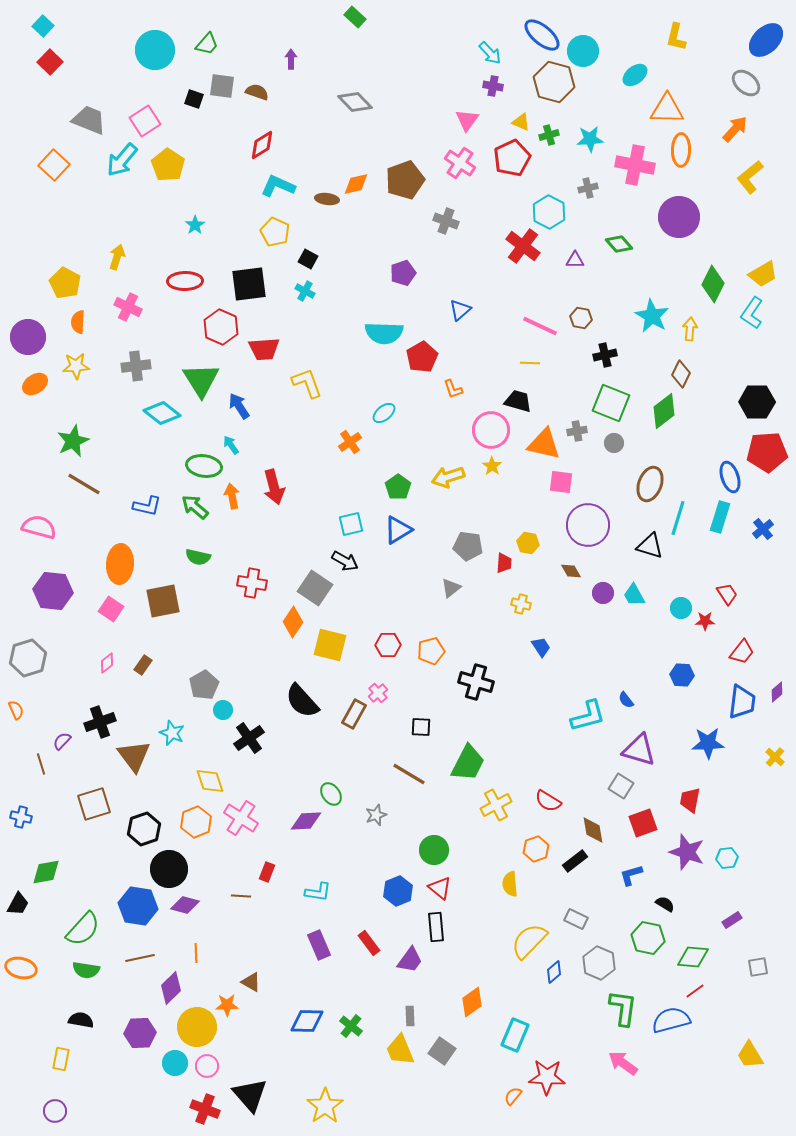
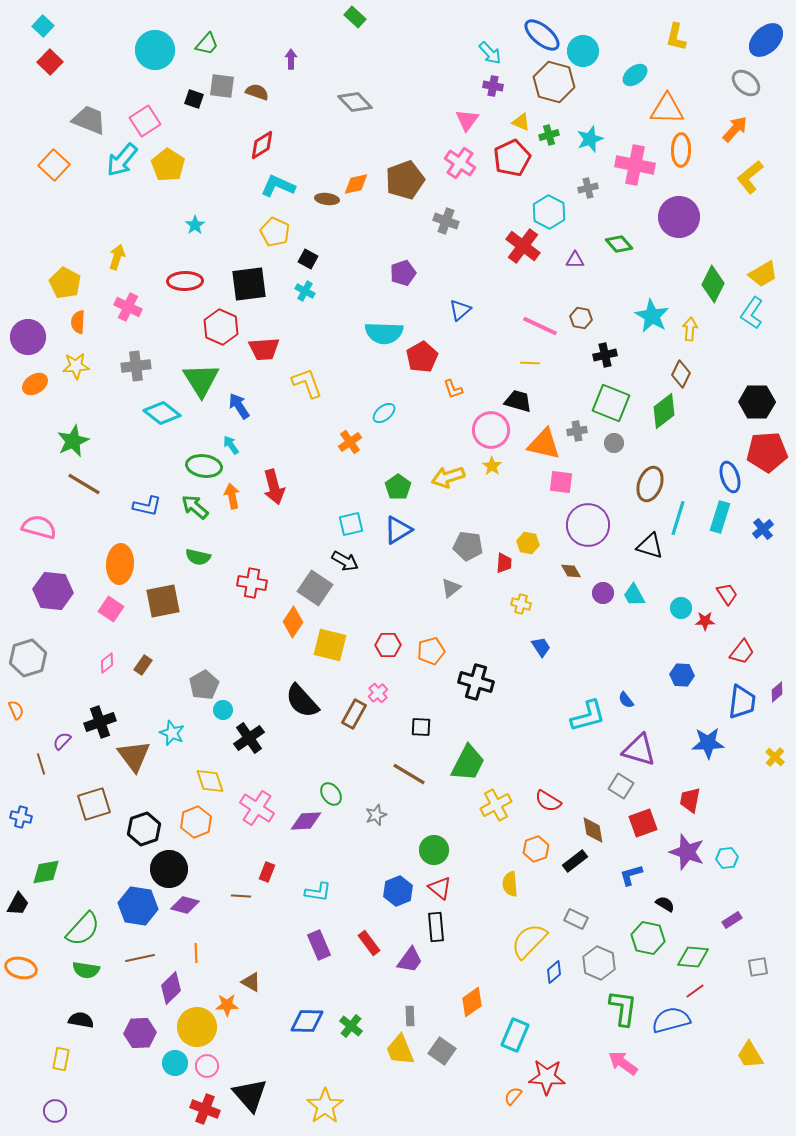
cyan star at (590, 139): rotated 16 degrees counterclockwise
pink cross at (241, 818): moved 16 px right, 10 px up
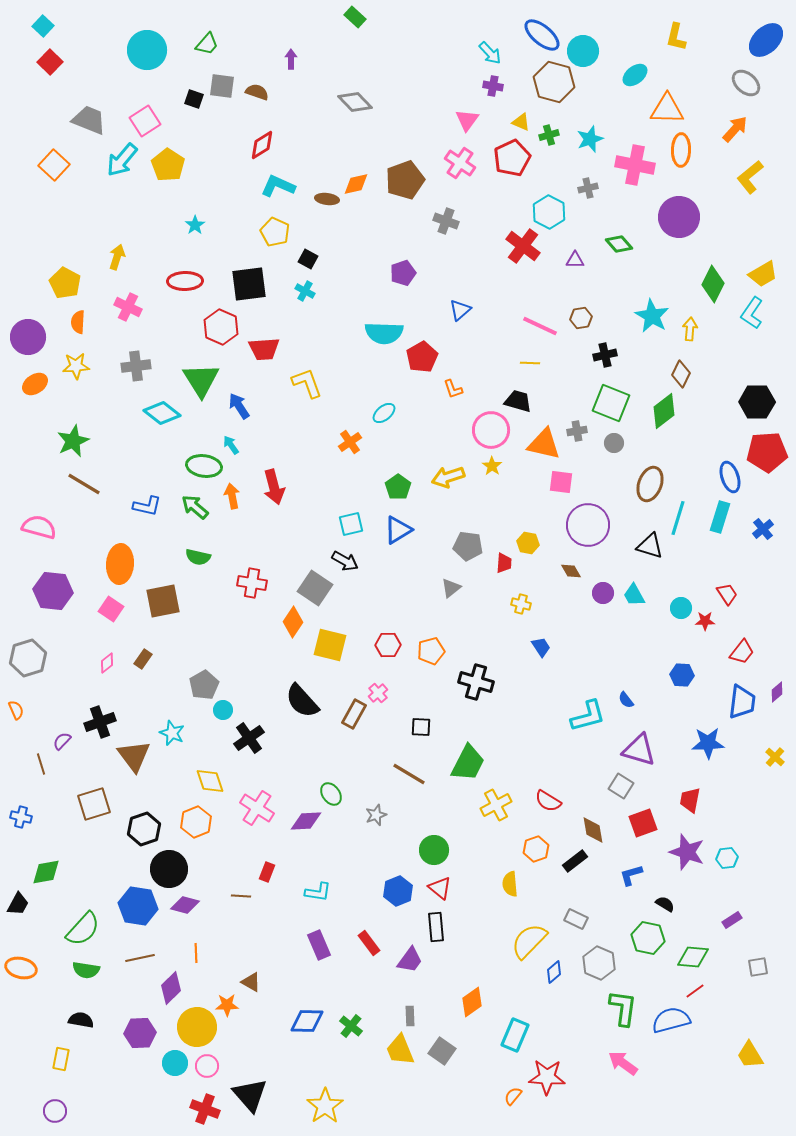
cyan circle at (155, 50): moved 8 px left
brown hexagon at (581, 318): rotated 20 degrees counterclockwise
brown rectangle at (143, 665): moved 6 px up
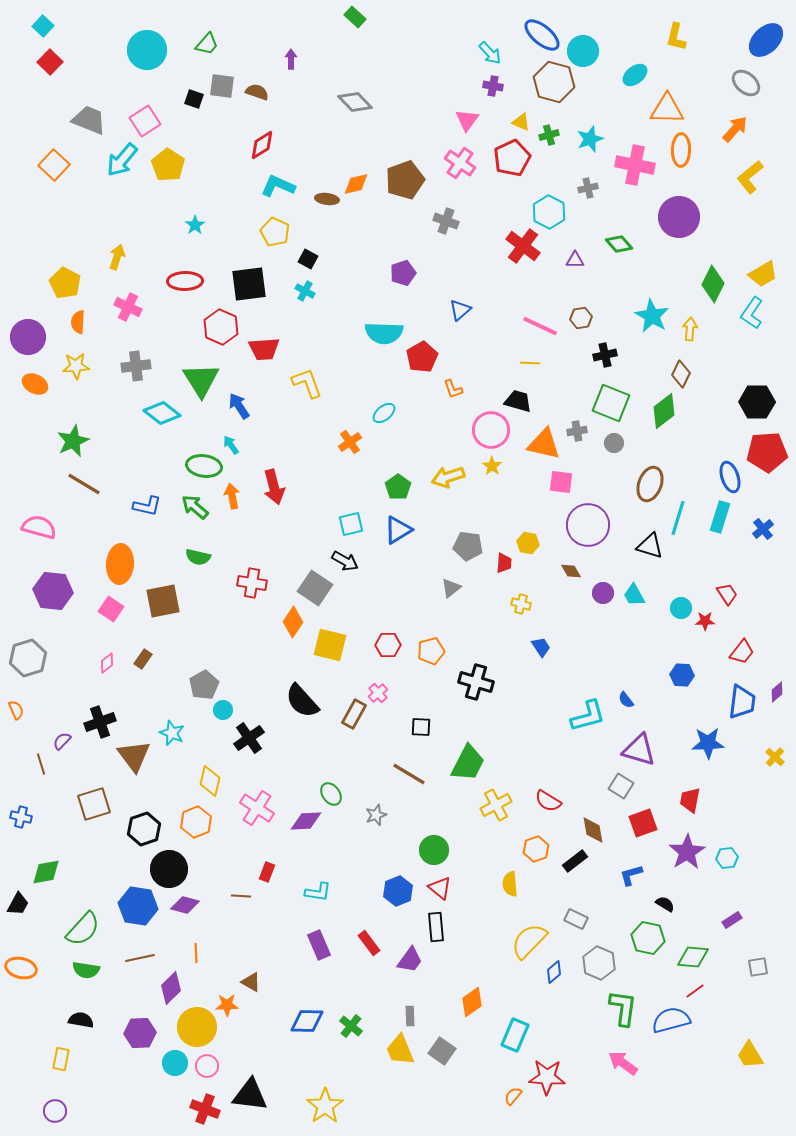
orange ellipse at (35, 384): rotated 60 degrees clockwise
yellow diamond at (210, 781): rotated 32 degrees clockwise
purple star at (687, 852): rotated 21 degrees clockwise
black triangle at (250, 1095): rotated 42 degrees counterclockwise
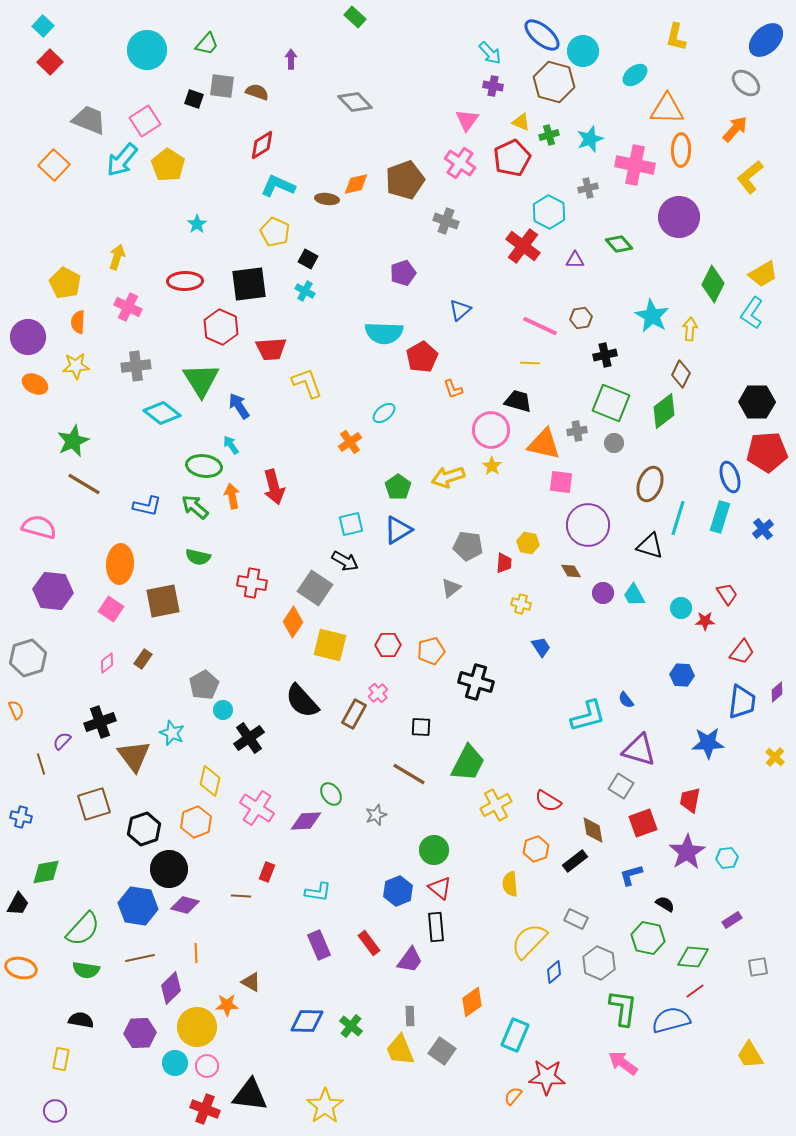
cyan star at (195, 225): moved 2 px right, 1 px up
red trapezoid at (264, 349): moved 7 px right
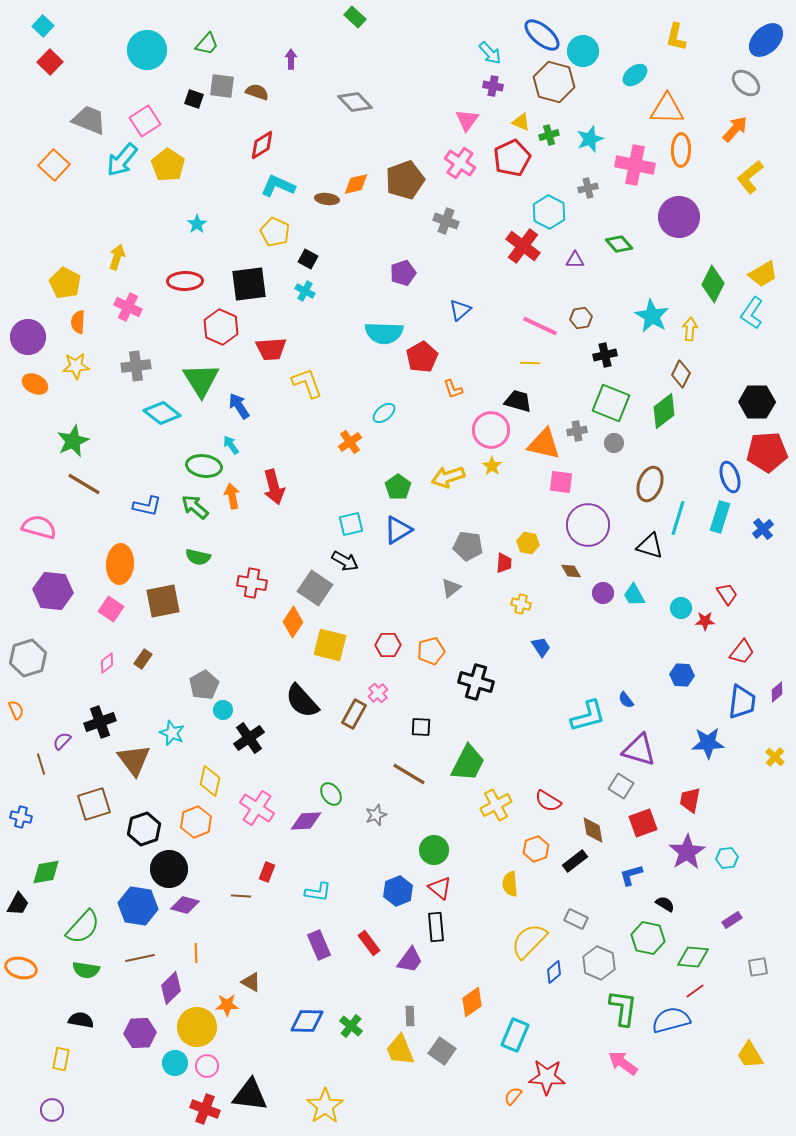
brown triangle at (134, 756): moved 4 px down
green semicircle at (83, 929): moved 2 px up
purple circle at (55, 1111): moved 3 px left, 1 px up
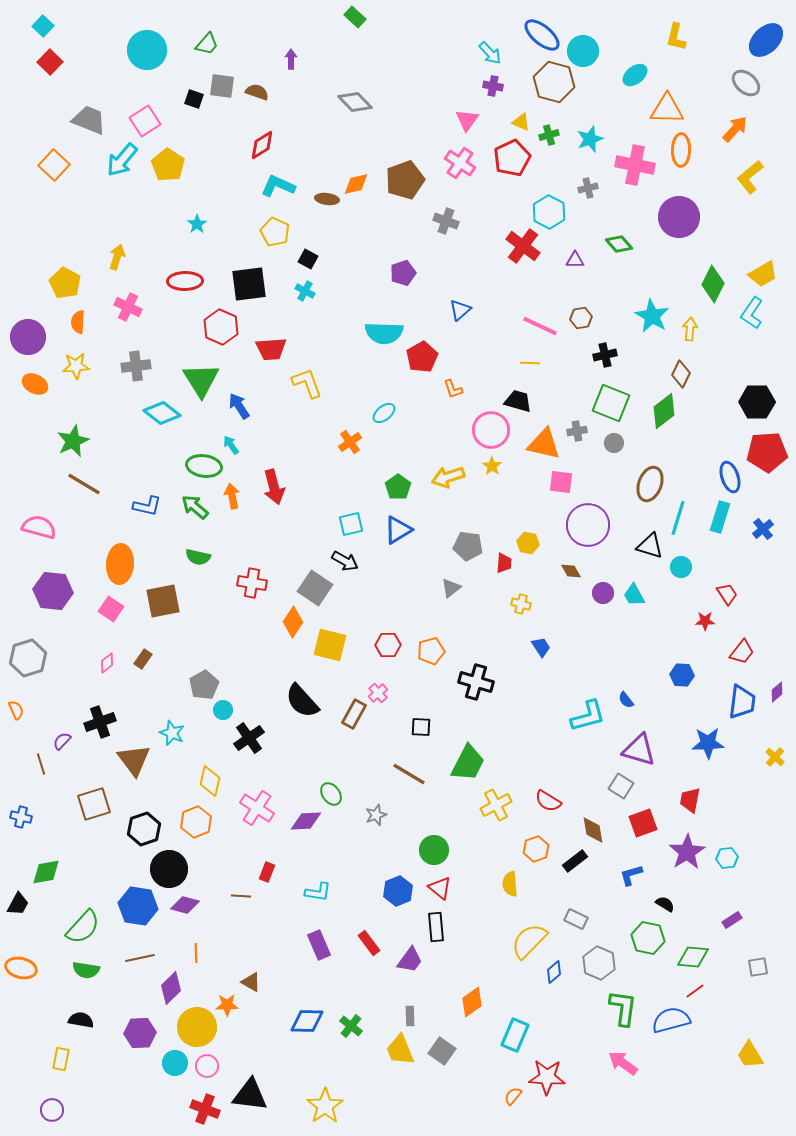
cyan circle at (681, 608): moved 41 px up
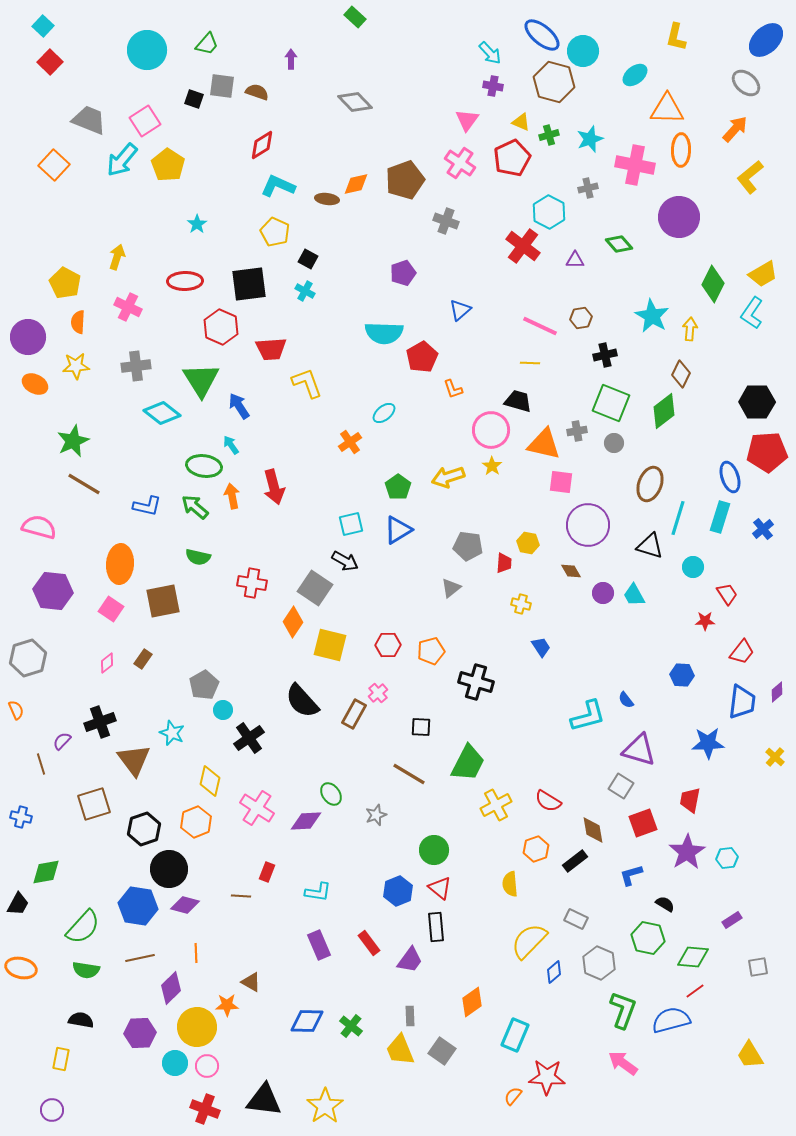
cyan circle at (681, 567): moved 12 px right
green L-shape at (623, 1008): moved 2 px down; rotated 12 degrees clockwise
black triangle at (250, 1095): moved 14 px right, 5 px down
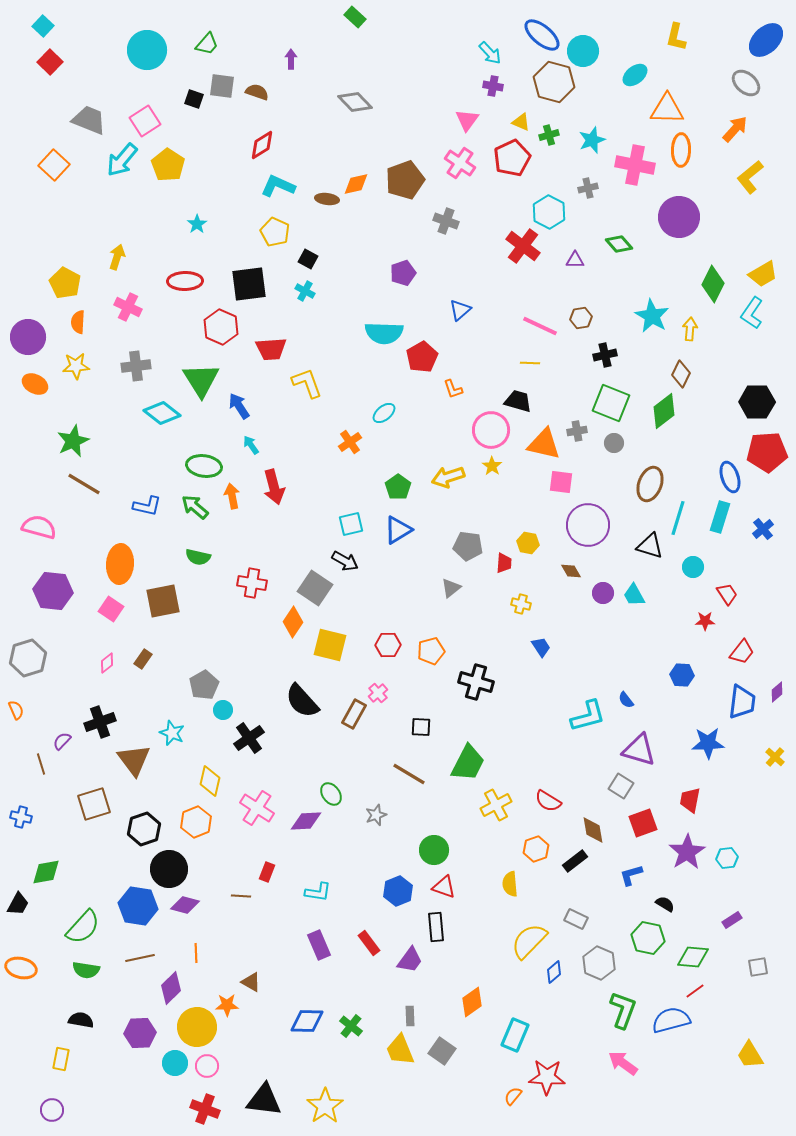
cyan star at (590, 139): moved 2 px right, 1 px down
cyan arrow at (231, 445): moved 20 px right
red triangle at (440, 888): moved 4 px right, 1 px up; rotated 20 degrees counterclockwise
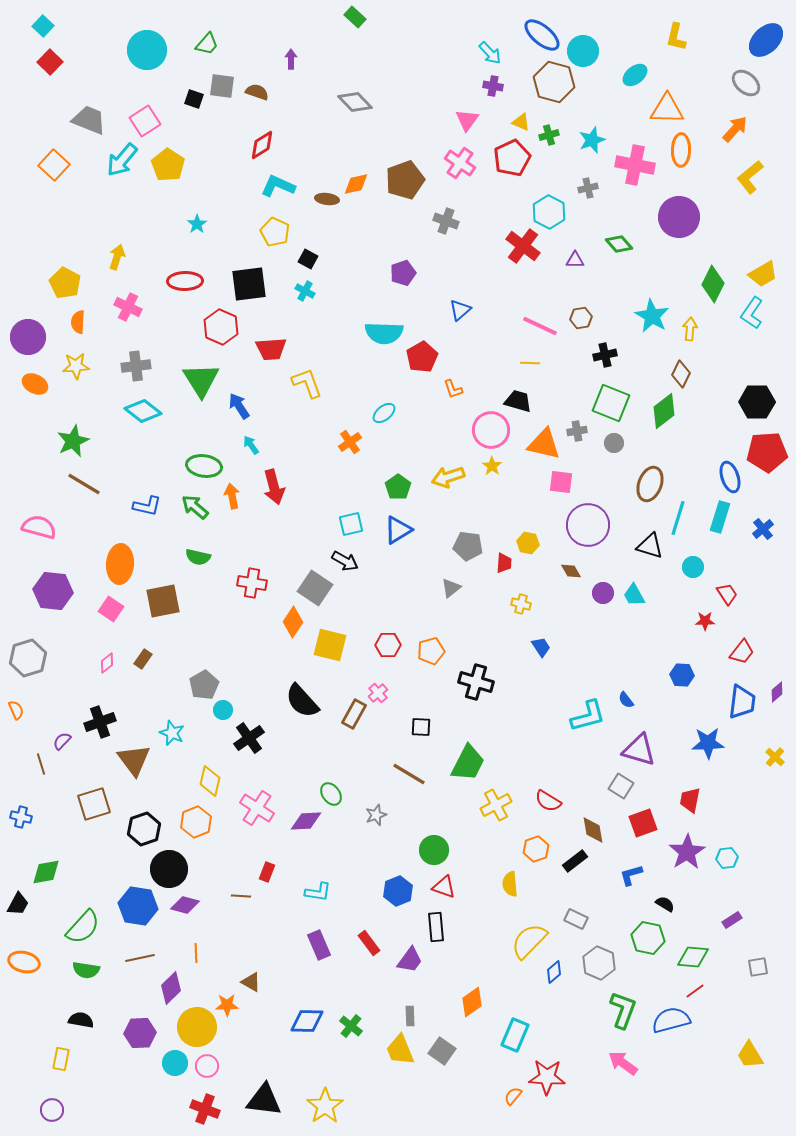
cyan diamond at (162, 413): moved 19 px left, 2 px up
orange ellipse at (21, 968): moved 3 px right, 6 px up
